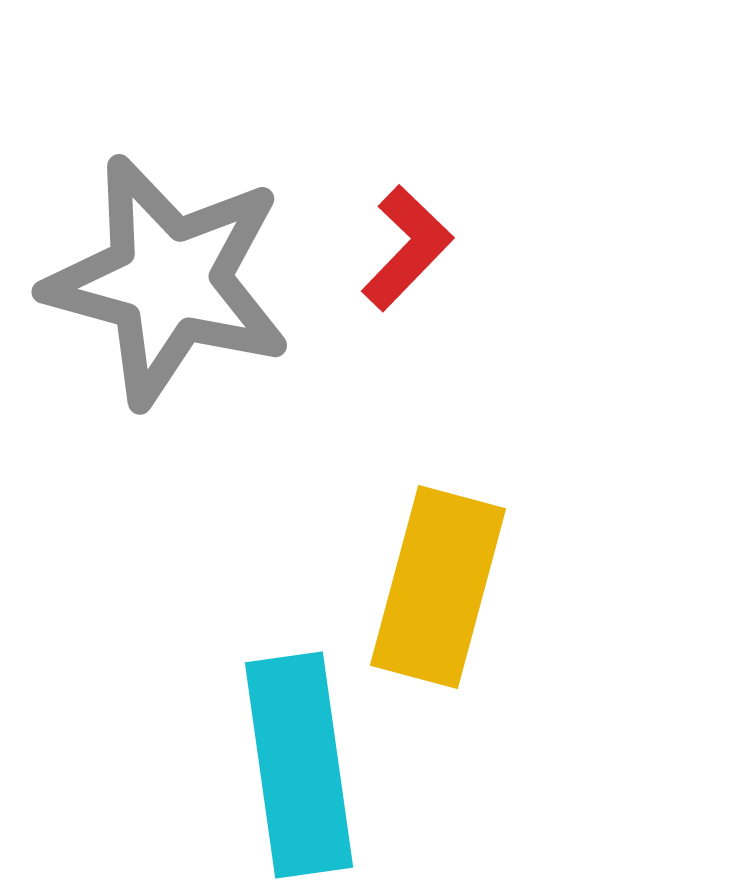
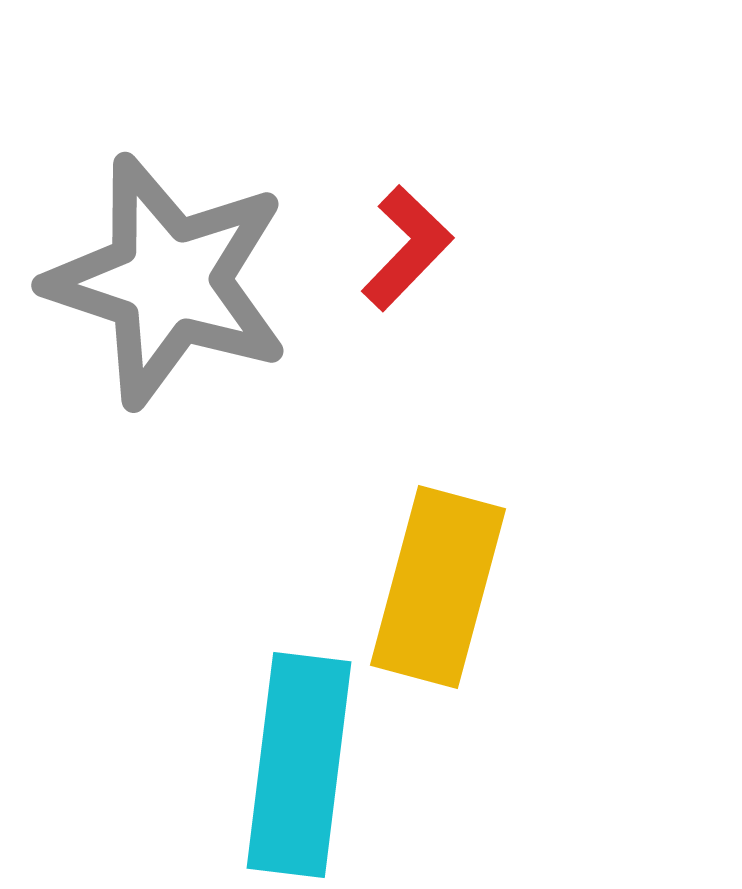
gray star: rotated 3 degrees clockwise
cyan rectangle: rotated 15 degrees clockwise
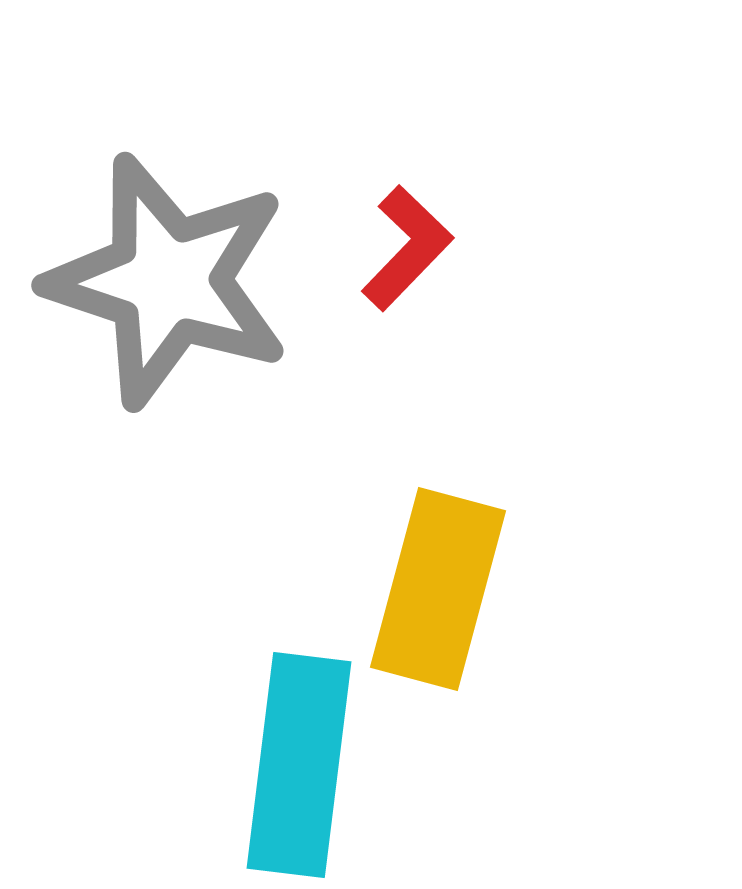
yellow rectangle: moved 2 px down
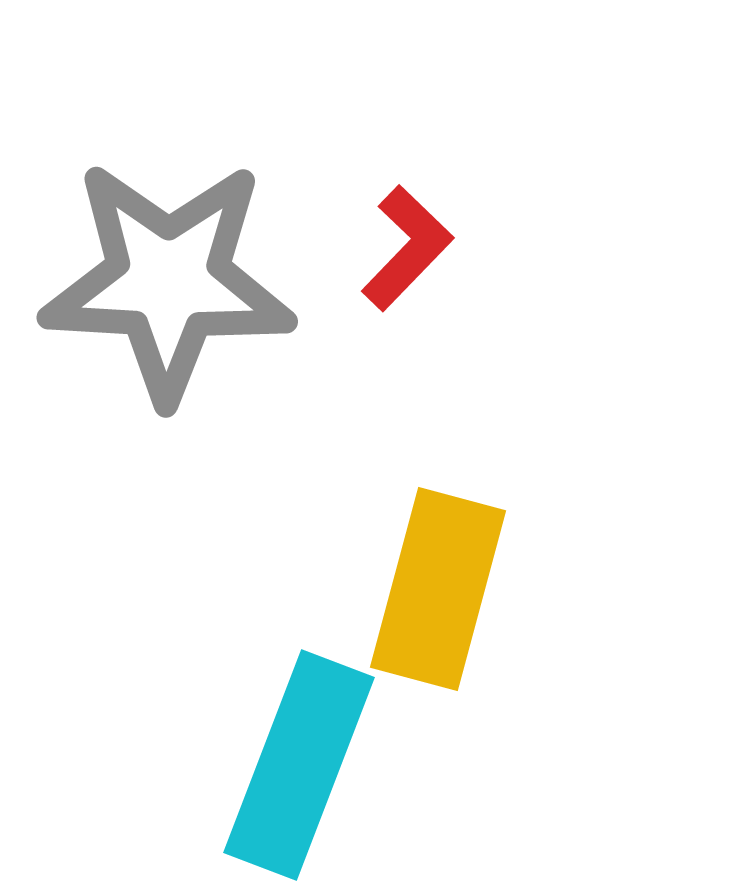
gray star: rotated 15 degrees counterclockwise
cyan rectangle: rotated 14 degrees clockwise
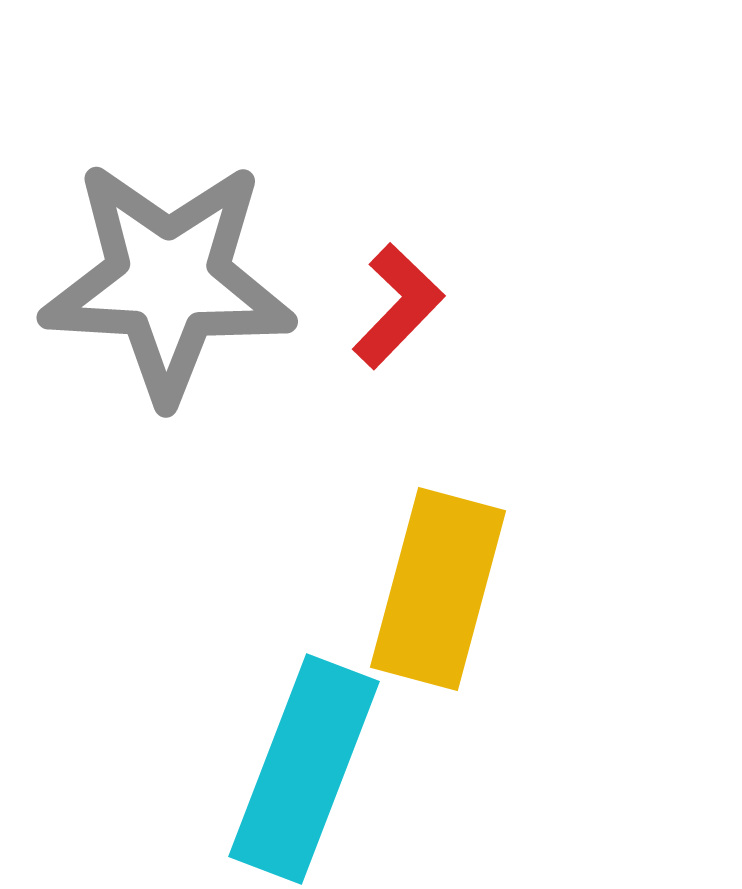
red L-shape: moved 9 px left, 58 px down
cyan rectangle: moved 5 px right, 4 px down
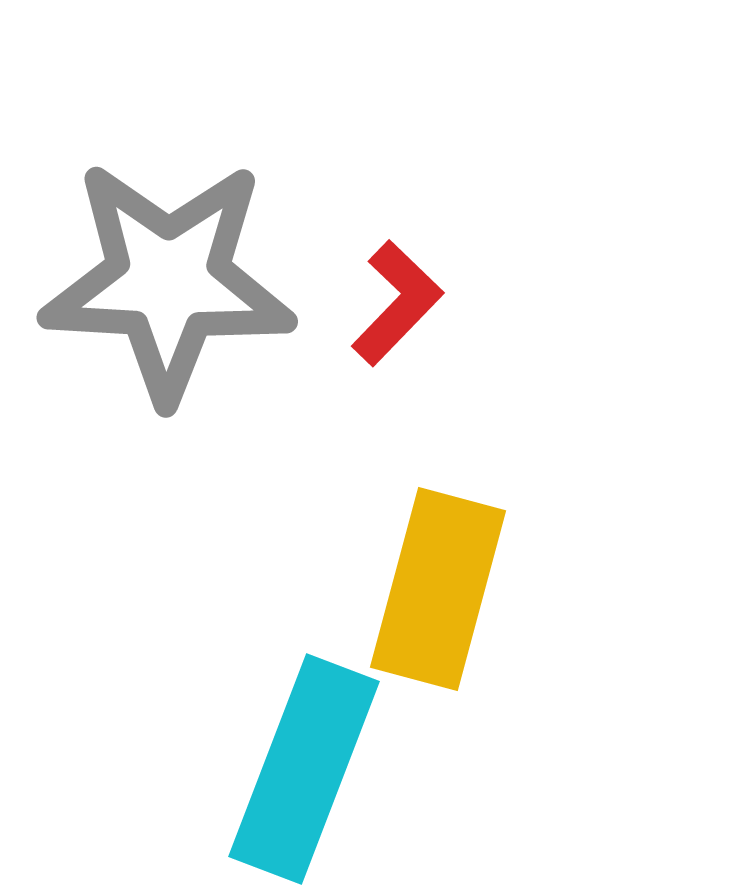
red L-shape: moved 1 px left, 3 px up
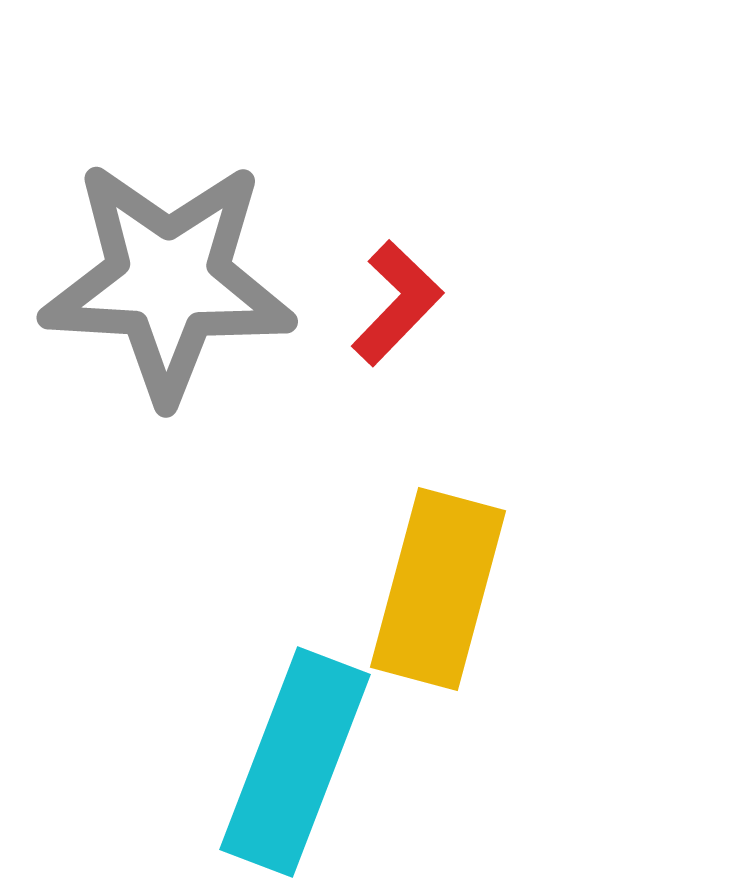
cyan rectangle: moved 9 px left, 7 px up
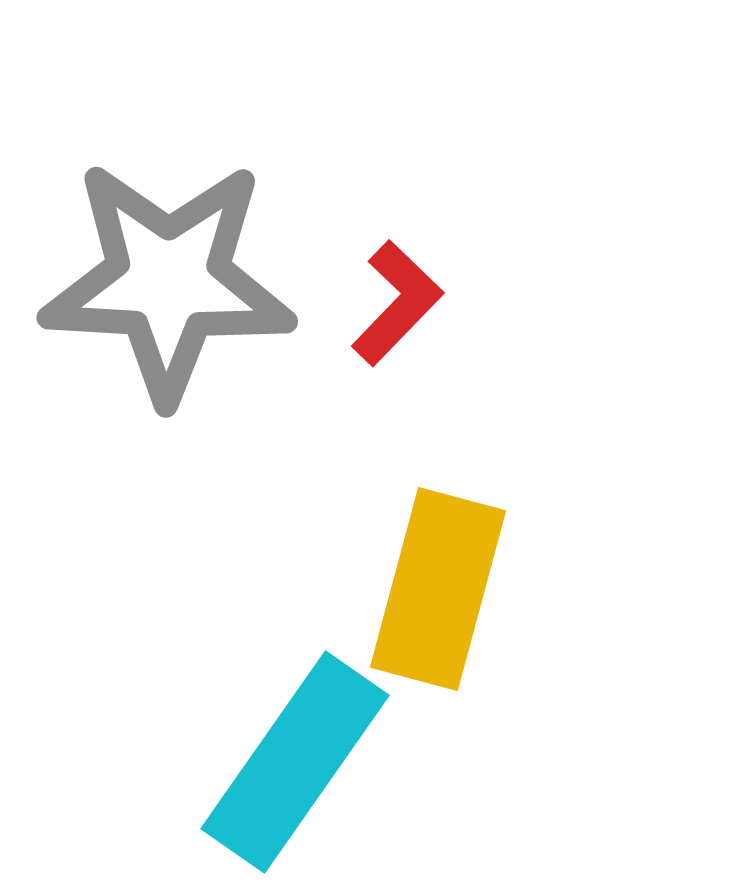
cyan rectangle: rotated 14 degrees clockwise
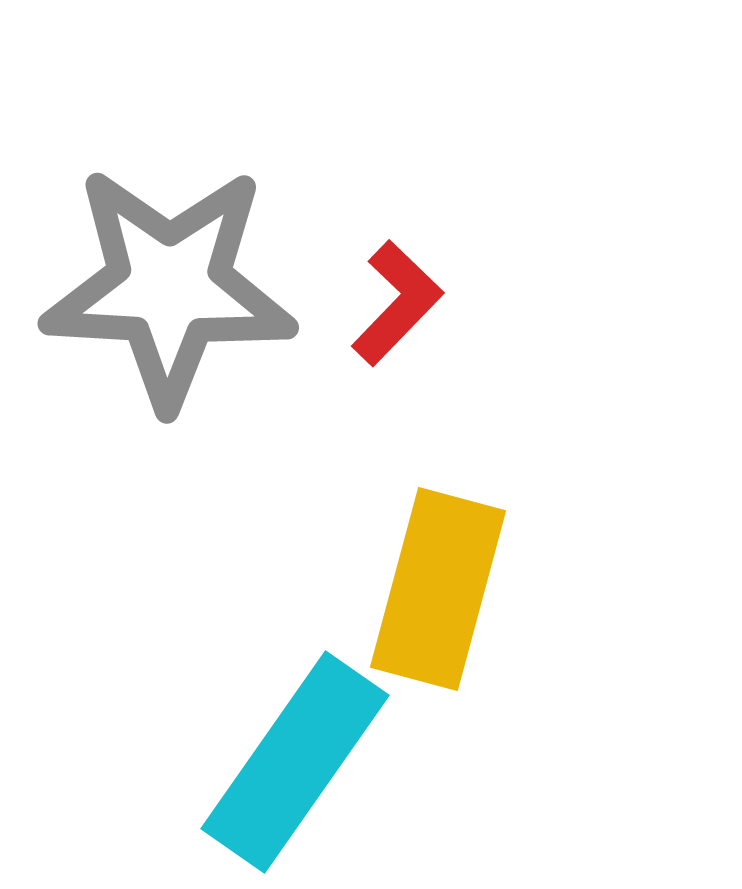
gray star: moved 1 px right, 6 px down
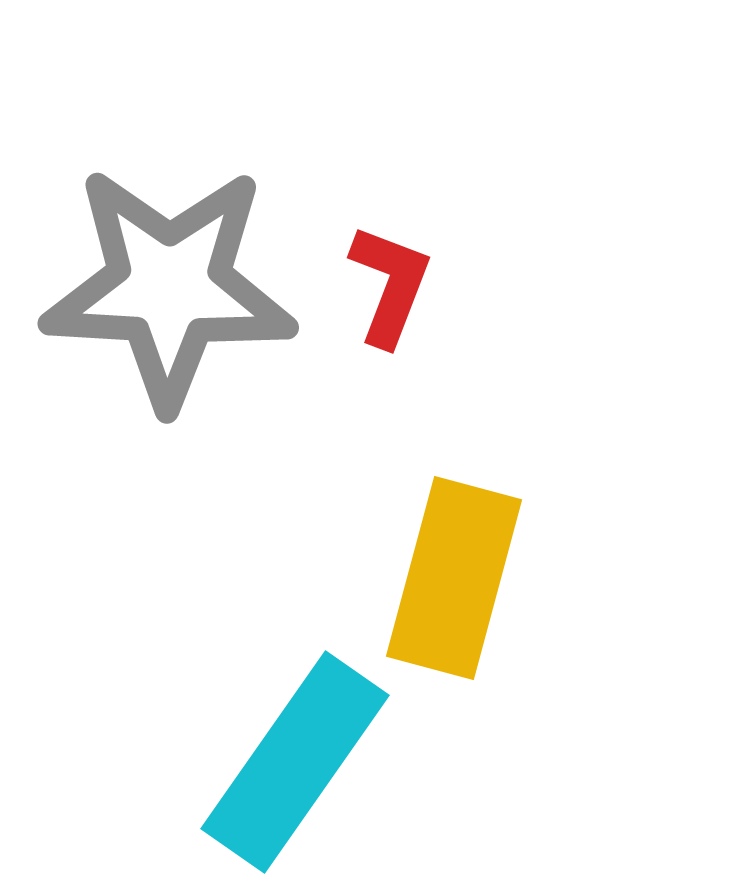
red L-shape: moved 7 px left, 18 px up; rotated 23 degrees counterclockwise
yellow rectangle: moved 16 px right, 11 px up
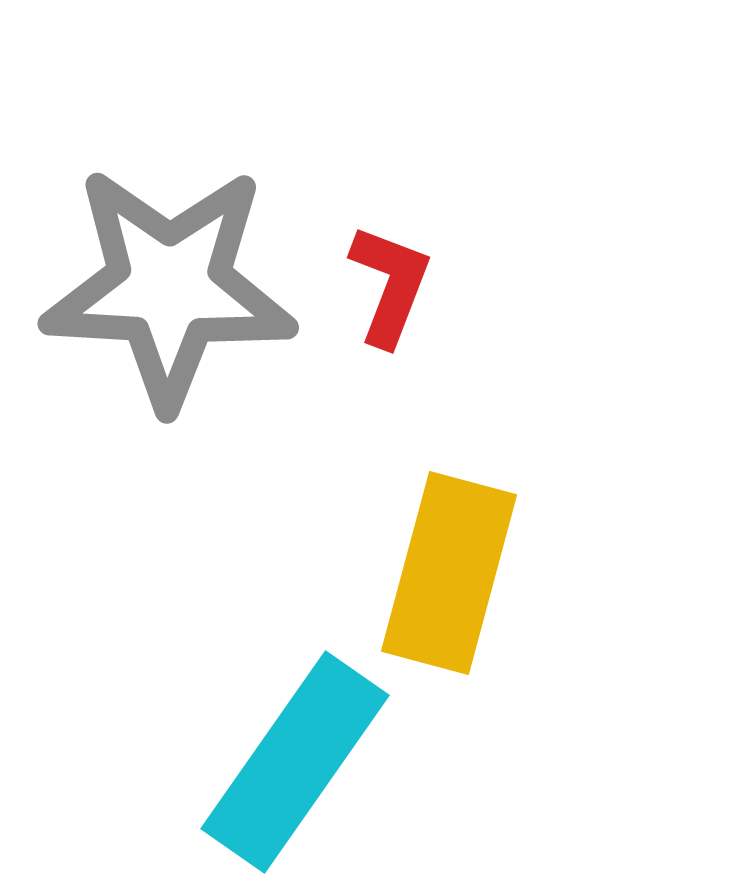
yellow rectangle: moved 5 px left, 5 px up
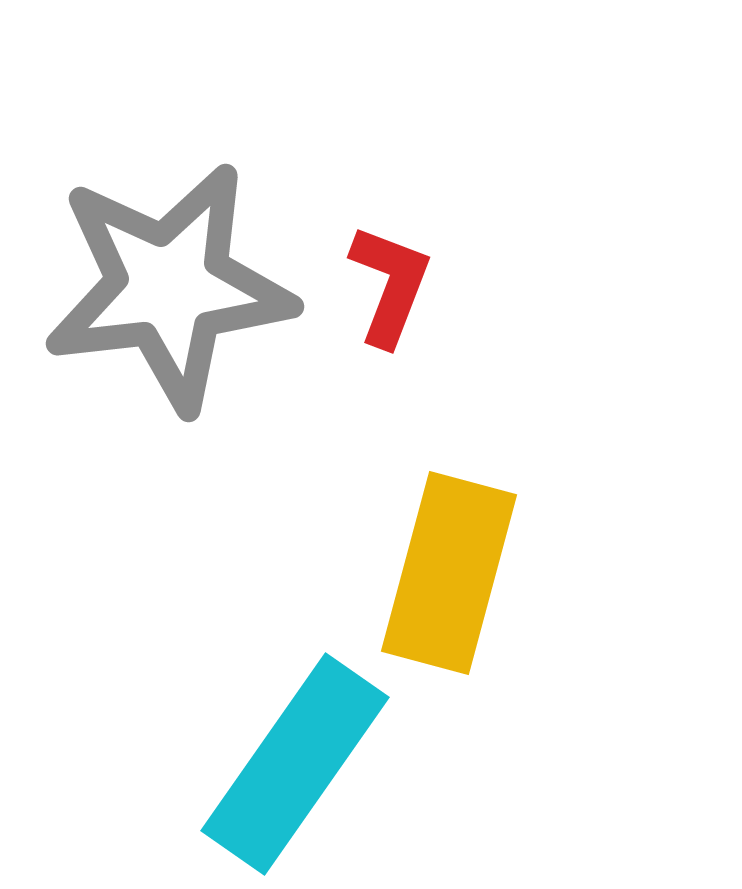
gray star: rotated 10 degrees counterclockwise
cyan rectangle: moved 2 px down
